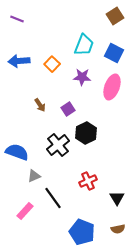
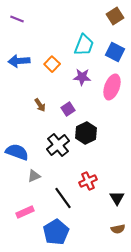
blue square: moved 1 px right, 1 px up
black line: moved 10 px right
pink rectangle: moved 1 px down; rotated 24 degrees clockwise
blue pentagon: moved 26 px left; rotated 20 degrees clockwise
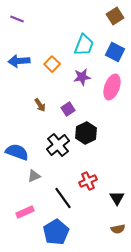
purple star: rotated 12 degrees counterclockwise
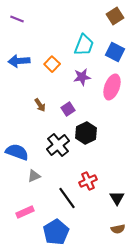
black line: moved 4 px right
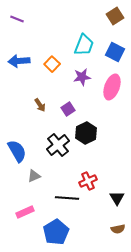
blue semicircle: moved 1 px up; rotated 40 degrees clockwise
black line: rotated 50 degrees counterclockwise
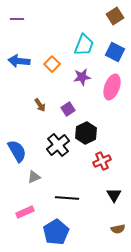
purple line: rotated 24 degrees counterclockwise
blue arrow: rotated 10 degrees clockwise
gray triangle: moved 1 px down
red cross: moved 14 px right, 20 px up
black triangle: moved 3 px left, 3 px up
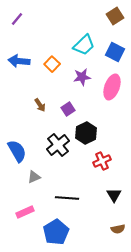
purple line: rotated 48 degrees counterclockwise
cyan trapezoid: rotated 25 degrees clockwise
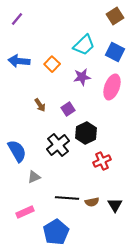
black triangle: moved 1 px right, 10 px down
brown semicircle: moved 26 px left, 27 px up
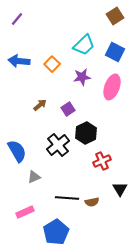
brown arrow: rotated 96 degrees counterclockwise
black triangle: moved 5 px right, 16 px up
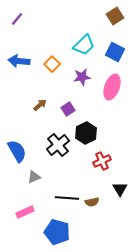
blue pentagon: moved 1 px right; rotated 25 degrees counterclockwise
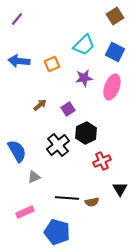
orange square: rotated 21 degrees clockwise
purple star: moved 2 px right, 1 px down
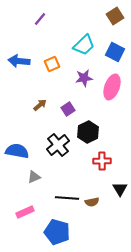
purple line: moved 23 px right
black hexagon: moved 2 px right, 1 px up
blue semicircle: rotated 50 degrees counterclockwise
red cross: rotated 24 degrees clockwise
